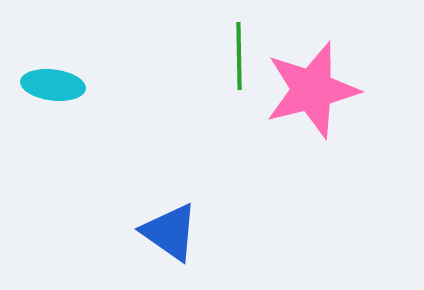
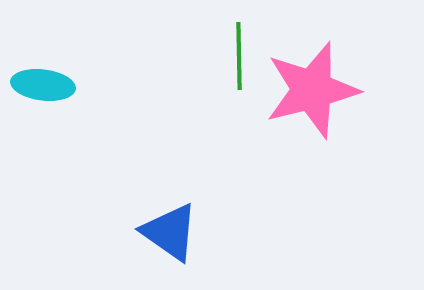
cyan ellipse: moved 10 px left
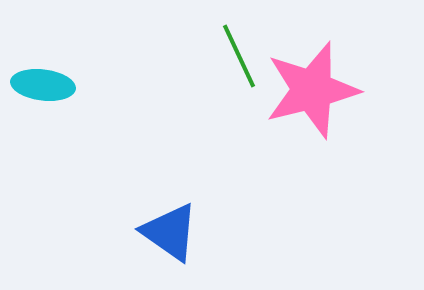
green line: rotated 24 degrees counterclockwise
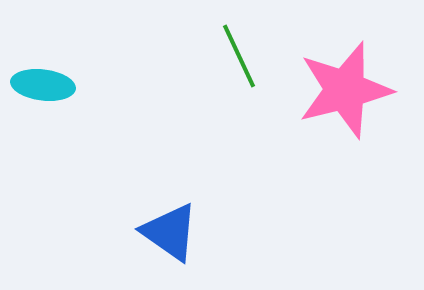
pink star: moved 33 px right
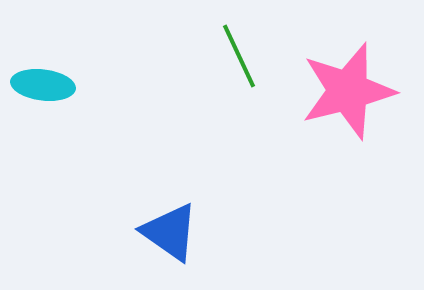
pink star: moved 3 px right, 1 px down
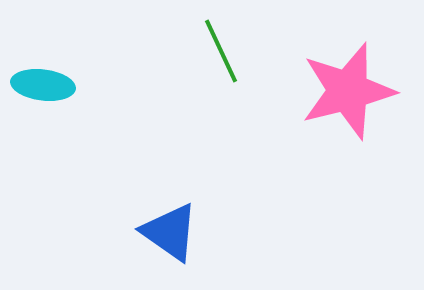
green line: moved 18 px left, 5 px up
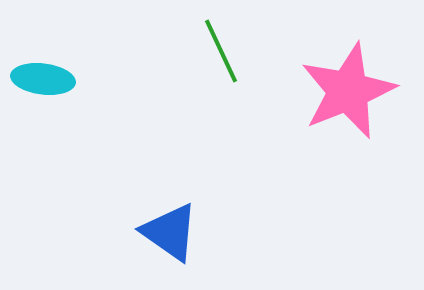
cyan ellipse: moved 6 px up
pink star: rotated 8 degrees counterclockwise
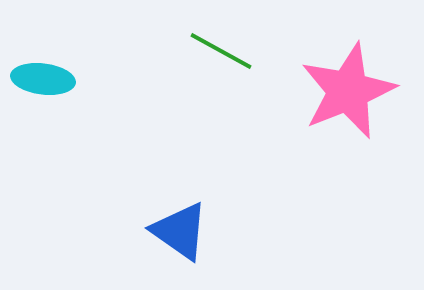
green line: rotated 36 degrees counterclockwise
blue triangle: moved 10 px right, 1 px up
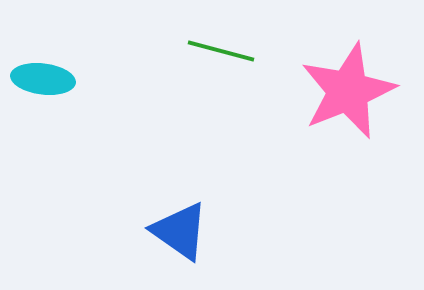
green line: rotated 14 degrees counterclockwise
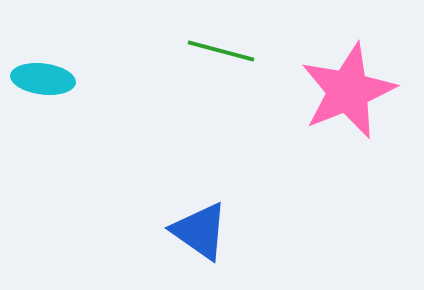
blue triangle: moved 20 px right
